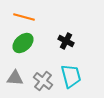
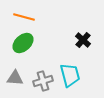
black cross: moved 17 px right, 1 px up; rotated 14 degrees clockwise
cyan trapezoid: moved 1 px left, 1 px up
gray cross: rotated 36 degrees clockwise
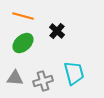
orange line: moved 1 px left, 1 px up
black cross: moved 26 px left, 9 px up
cyan trapezoid: moved 4 px right, 2 px up
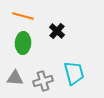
green ellipse: rotated 45 degrees counterclockwise
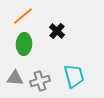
orange line: rotated 55 degrees counterclockwise
green ellipse: moved 1 px right, 1 px down
cyan trapezoid: moved 3 px down
gray cross: moved 3 px left
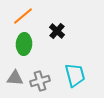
cyan trapezoid: moved 1 px right, 1 px up
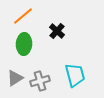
gray triangle: rotated 36 degrees counterclockwise
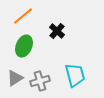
green ellipse: moved 2 px down; rotated 20 degrees clockwise
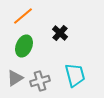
black cross: moved 3 px right, 2 px down
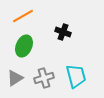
orange line: rotated 10 degrees clockwise
black cross: moved 3 px right, 1 px up; rotated 21 degrees counterclockwise
cyan trapezoid: moved 1 px right, 1 px down
gray cross: moved 4 px right, 3 px up
